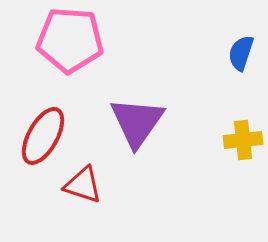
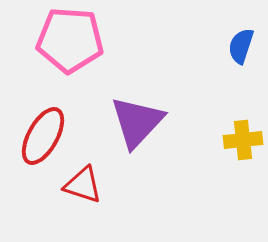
blue semicircle: moved 7 px up
purple triangle: rotated 8 degrees clockwise
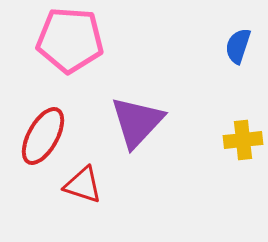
blue semicircle: moved 3 px left
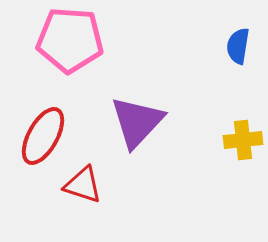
blue semicircle: rotated 9 degrees counterclockwise
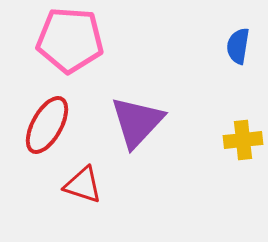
red ellipse: moved 4 px right, 11 px up
